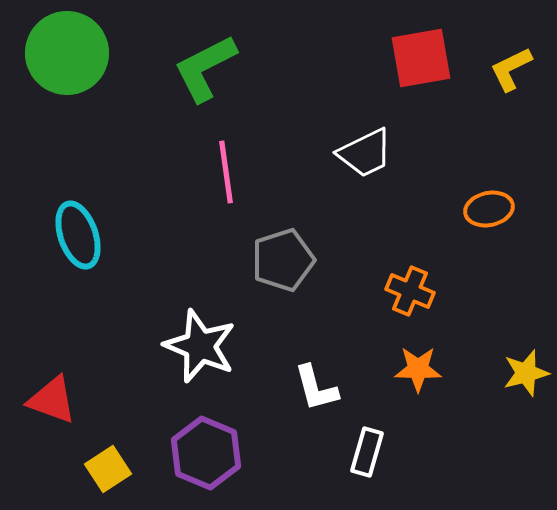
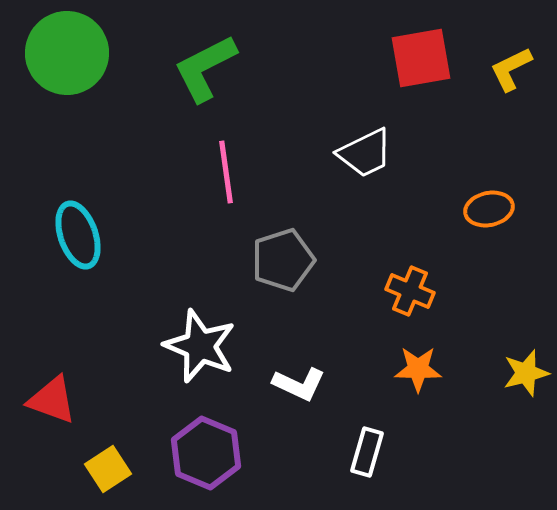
white L-shape: moved 17 px left, 4 px up; rotated 50 degrees counterclockwise
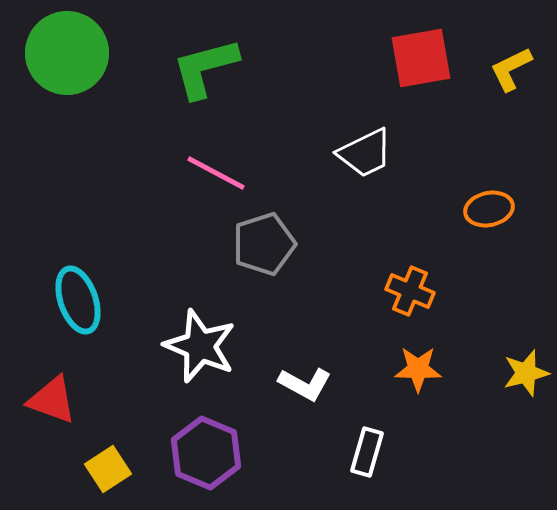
green L-shape: rotated 12 degrees clockwise
pink line: moved 10 px left, 1 px down; rotated 54 degrees counterclockwise
cyan ellipse: moved 65 px down
gray pentagon: moved 19 px left, 16 px up
white L-shape: moved 6 px right; rotated 4 degrees clockwise
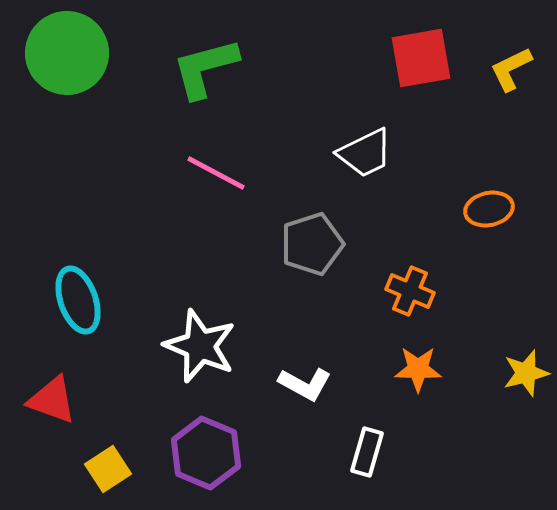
gray pentagon: moved 48 px right
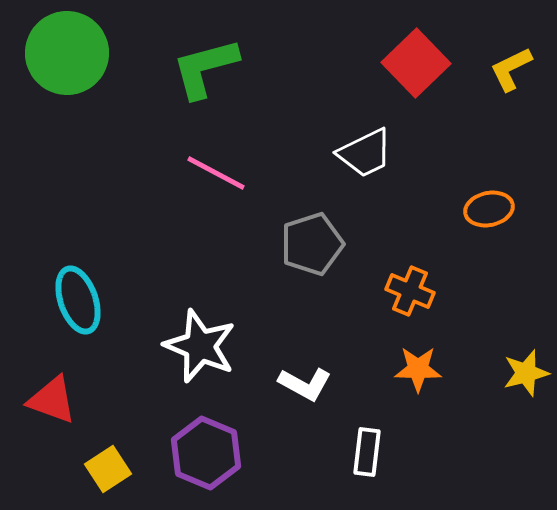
red square: moved 5 px left, 5 px down; rotated 34 degrees counterclockwise
white rectangle: rotated 9 degrees counterclockwise
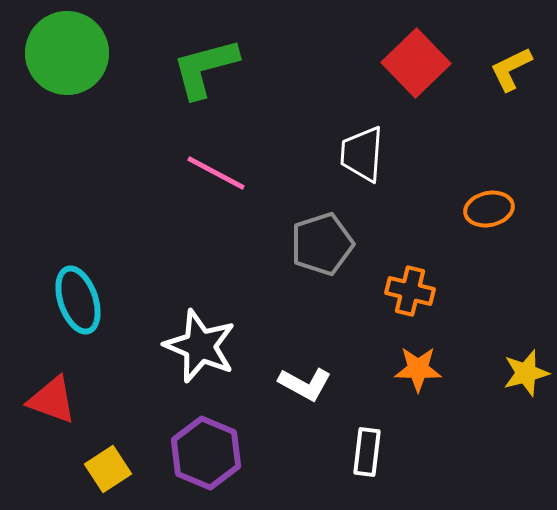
white trapezoid: moved 3 px left, 1 px down; rotated 120 degrees clockwise
gray pentagon: moved 10 px right
orange cross: rotated 9 degrees counterclockwise
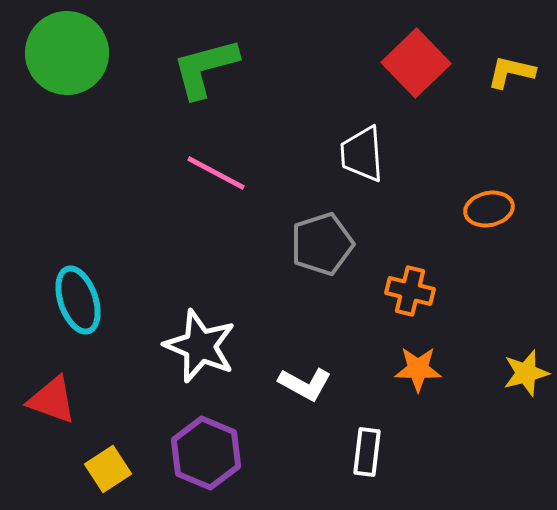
yellow L-shape: moved 3 px down; rotated 39 degrees clockwise
white trapezoid: rotated 8 degrees counterclockwise
